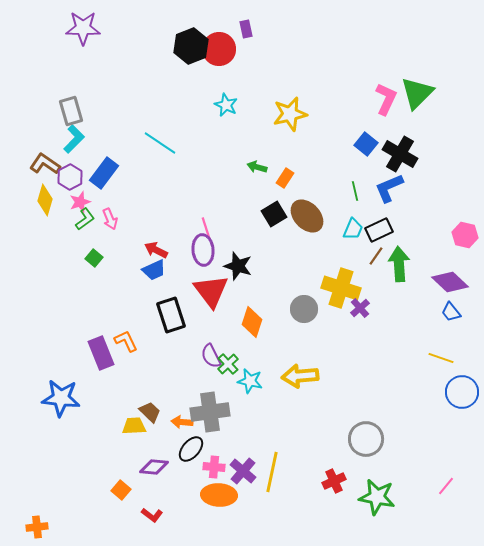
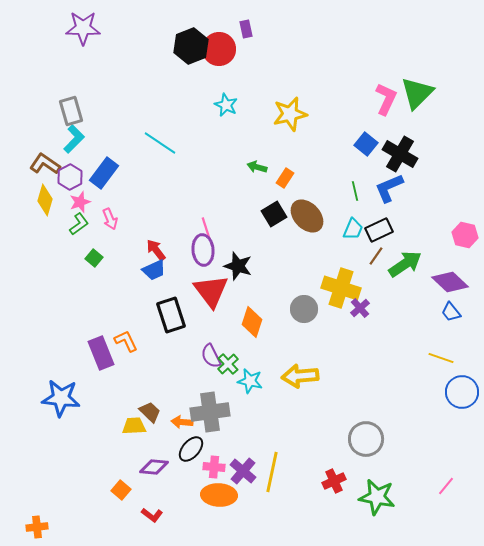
green L-shape at (85, 219): moved 6 px left, 5 px down
red arrow at (156, 250): rotated 25 degrees clockwise
green arrow at (399, 264): moved 6 px right; rotated 60 degrees clockwise
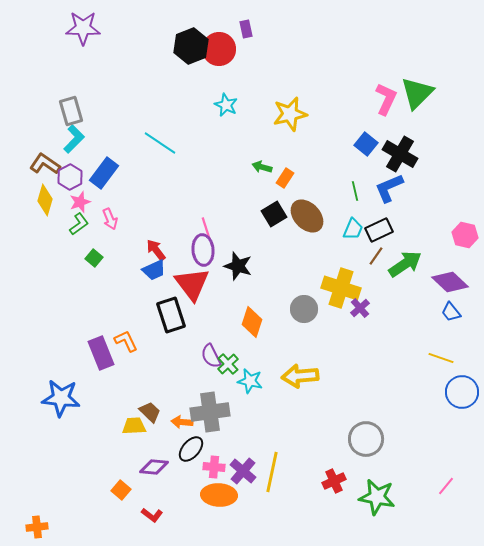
green arrow at (257, 167): moved 5 px right
red triangle at (211, 291): moved 19 px left, 7 px up
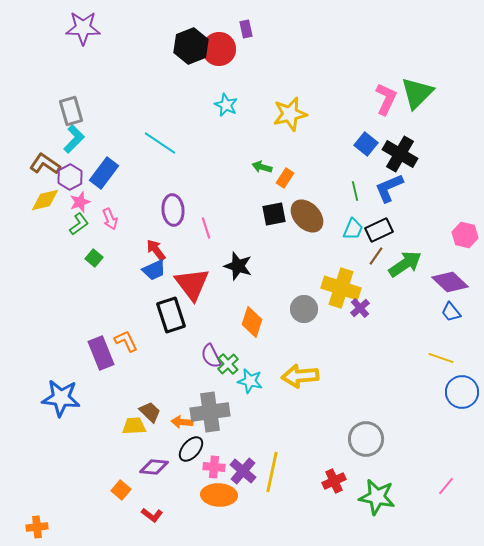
yellow diamond at (45, 200): rotated 60 degrees clockwise
black square at (274, 214): rotated 20 degrees clockwise
purple ellipse at (203, 250): moved 30 px left, 40 px up
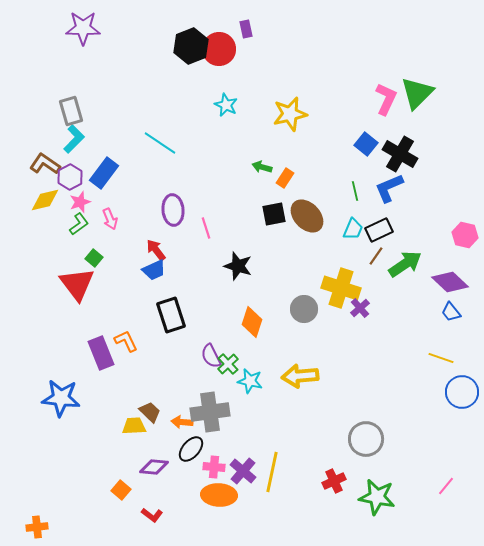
red triangle at (192, 284): moved 115 px left
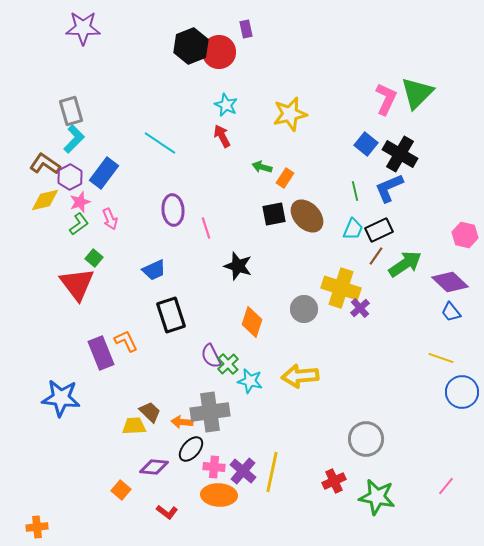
red circle at (219, 49): moved 3 px down
red arrow at (156, 250): moved 66 px right, 114 px up; rotated 10 degrees clockwise
red L-shape at (152, 515): moved 15 px right, 3 px up
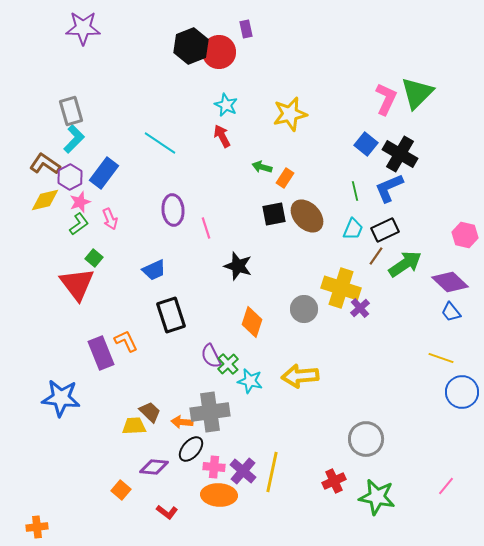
black rectangle at (379, 230): moved 6 px right
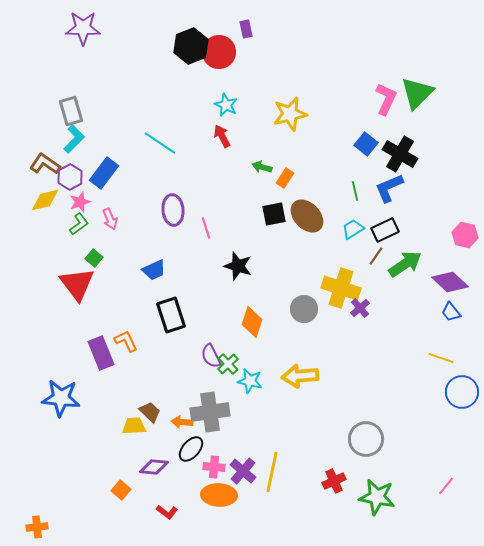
cyan trapezoid at (353, 229): rotated 145 degrees counterclockwise
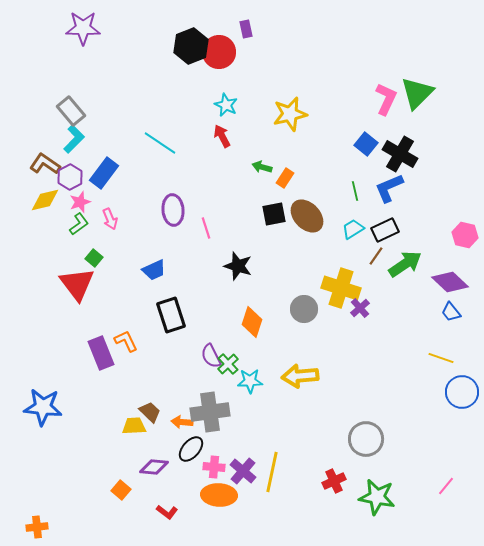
gray rectangle at (71, 111): rotated 24 degrees counterclockwise
cyan star at (250, 381): rotated 15 degrees counterclockwise
blue star at (61, 398): moved 18 px left, 9 px down
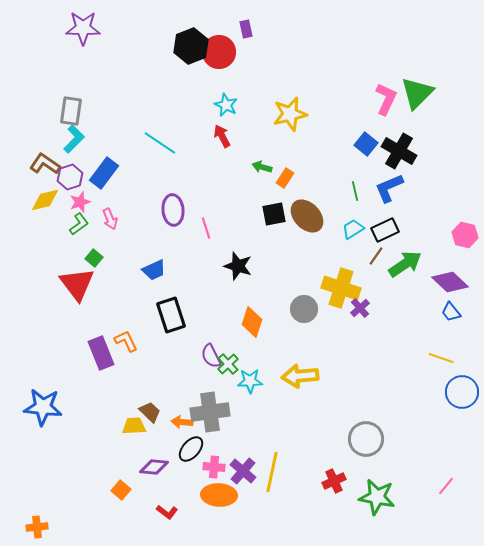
gray rectangle at (71, 111): rotated 48 degrees clockwise
black cross at (400, 154): moved 1 px left, 3 px up
purple hexagon at (70, 177): rotated 10 degrees clockwise
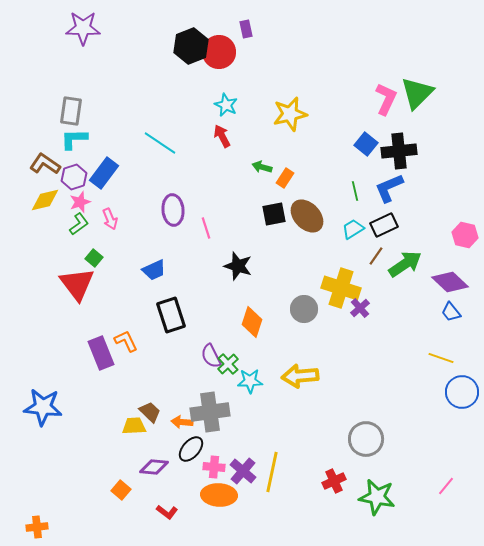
cyan L-shape at (74, 139): rotated 136 degrees counterclockwise
black cross at (399, 151): rotated 36 degrees counterclockwise
purple hexagon at (70, 177): moved 4 px right
black rectangle at (385, 230): moved 1 px left, 5 px up
